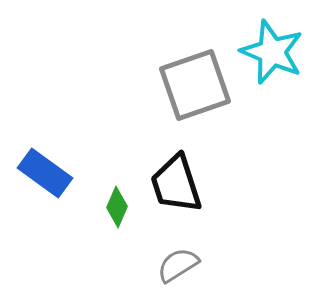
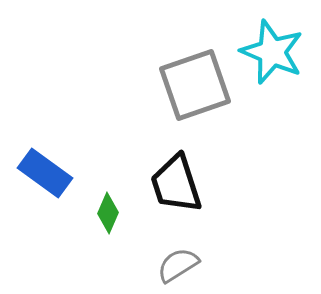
green diamond: moved 9 px left, 6 px down
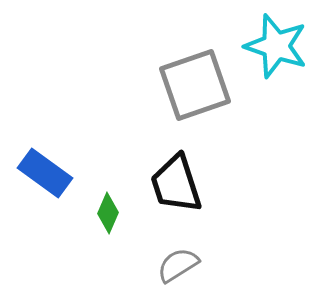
cyan star: moved 4 px right, 6 px up; rotated 4 degrees counterclockwise
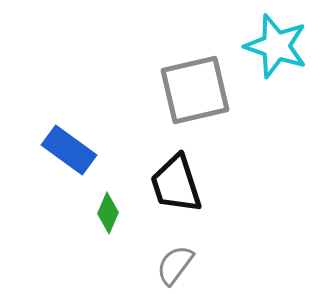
gray square: moved 5 px down; rotated 6 degrees clockwise
blue rectangle: moved 24 px right, 23 px up
gray semicircle: moved 3 px left; rotated 21 degrees counterclockwise
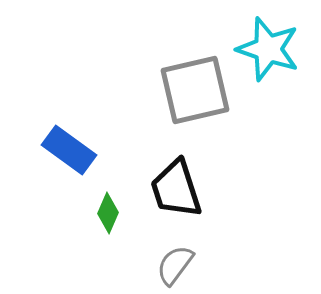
cyan star: moved 8 px left, 3 px down
black trapezoid: moved 5 px down
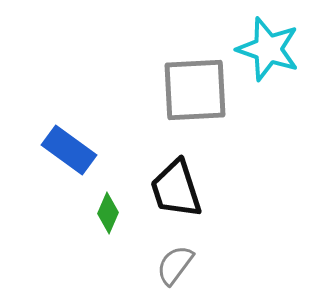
gray square: rotated 10 degrees clockwise
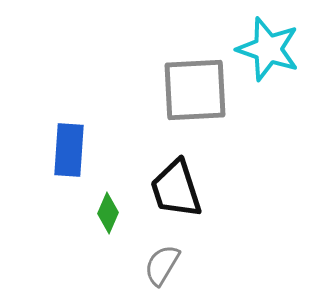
blue rectangle: rotated 58 degrees clockwise
gray semicircle: moved 13 px left; rotated 6 degrees counterclockwise
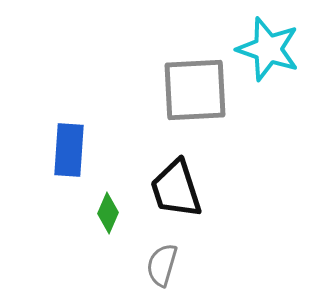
gray semicircle: rotated 15 degrees counterclockwise
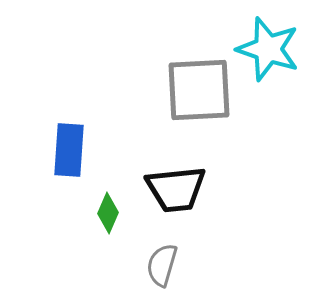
gray square: moved 4 px right
black trapezoid: rotated 78 degrees counterclockwise
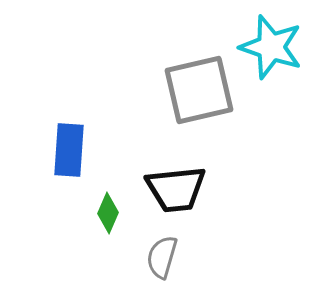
cyan star: moved 3 px right, 2 px up
gray square: rotated 10 degrees counterclockwise
gray semicircle: moved 8 px up
